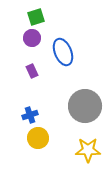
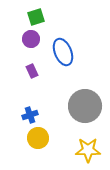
purple circle: moved 1 px left, 1 px down
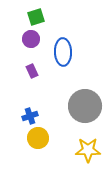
blue ellipse: rotated 20 degrees clockwise
blue cross: moved 1 px down
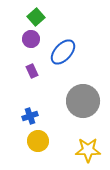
green square: rotated 24 degrees counterclockwise
blue ellipse: rotated 44 degrees clockwise
gray circle: moved 2 px left, 5 px up
yellow circle: moved 3 px down
